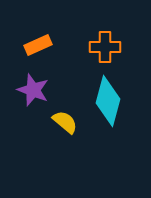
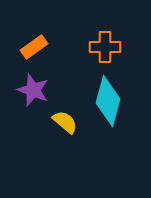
orange rectangle: moved 4 px left, 2 px down; rotated 12 degrees counterclockwise
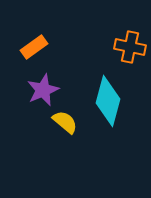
orange cross: moved 25 px right; rotated 12 degrees clockwise
purple star: moved 10 px right; rotated 28 degrees clockwise
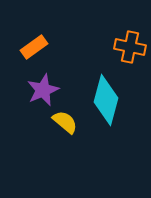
cyan diamond: moved 2 px left, 1 px up
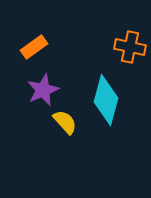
yellow semicircle: rotated 8 degrees clockwise
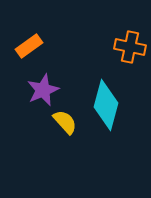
orange rectangle: moved 5 px left, 1 px up
cyan diamond: moved 5 px down
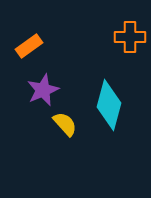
orange cross: moved 10 px up; rotated 12 degrees counterclockwise
cyan diamond: moved 3 px right
yellow semicircle: moved 2 px down
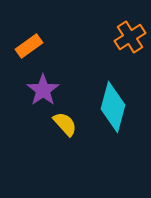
orange cross: rotated 32 degrees counterclockwise
purple star: rotated 12 degrees counterclockwise
cyan diamond: moved 4 px right, 2 px down
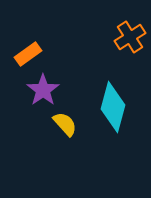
orange rectangle: moved 1 px left, 8 px down
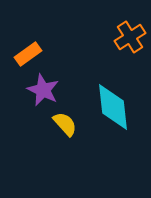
purple star: rotated 12 degrees counterclockwise
cyan diamond: rotated 21 degrees counterclockwise
